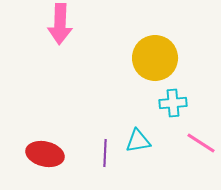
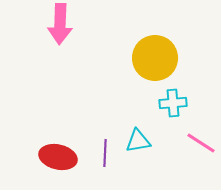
red ellipse: moved 13 px right, 3 px down
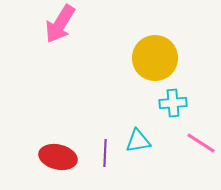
pink arrow: rotated 30 degrees clockwise
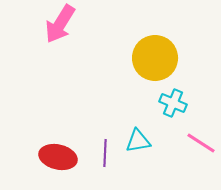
cyan cross: rotated 28 degrees clockwise
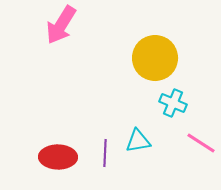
pink arrow: moved 1 px right, 1 px down
red ellipse: rotated 12 degrees counterclockwise
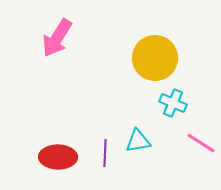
pink arrow: moved 4 px left, 13 px down
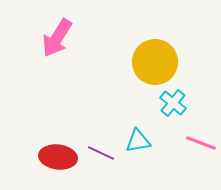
yellow circle: moved 4 px down
cyan cross: rotated 16 degrees clockwise
pink line: rotated 12 degrees counterclockwise
purple line: moved 4 px left; rotated 68 degrees counterclockwise
red ellipse: rotated 6 degrees clockwise
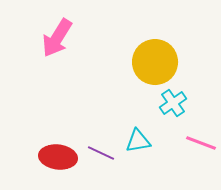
cyan cross: rotated 16 degrees clockwise
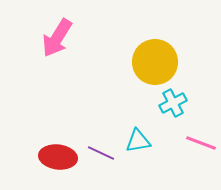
cyan cross: rotated 8 degrees clockwise
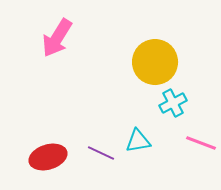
red ellipse: moved 10 px left; rotated 24 degrees counterclockwise
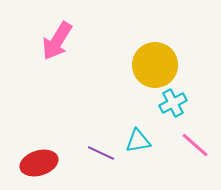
pink arrow: moved 3 px down
yellow circle: moved 3 px down
pink line: moved 6 px left, 2 px down; rotated 20 degrees clockwise
red ellipse: moved 9 px left, 6 px down
